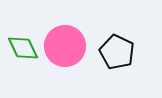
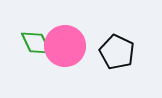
green diamond: moved 13 px right, 5 px up
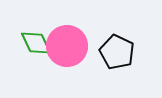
pink circle: moved 2 px right
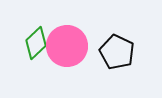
green diamond: rotated 72 degrees clockwise
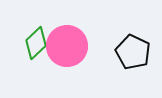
black pentagon: moved 16 px right
